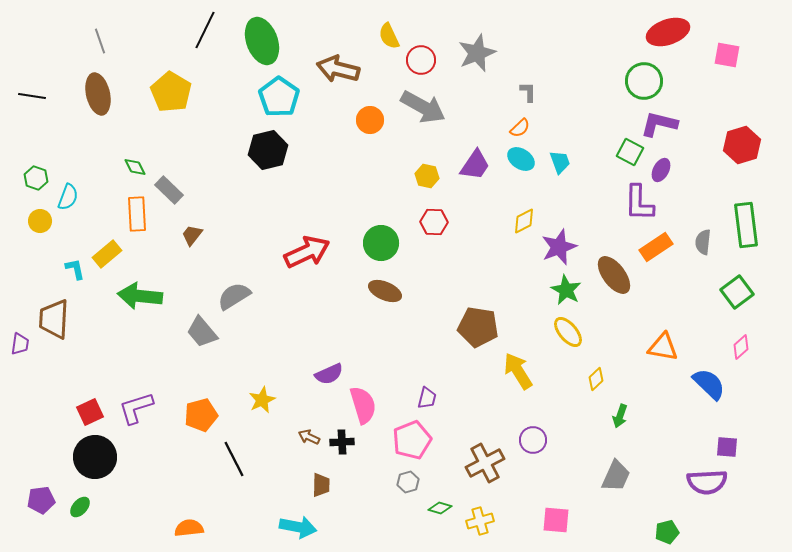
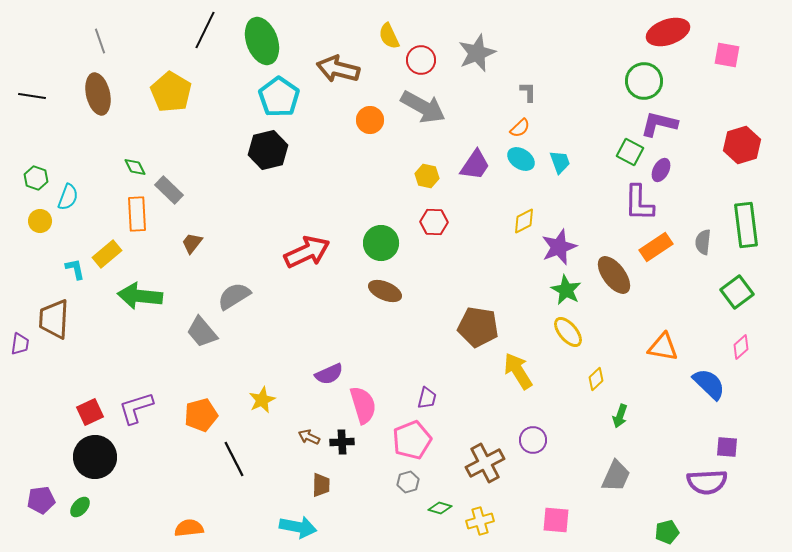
brown trapezoid at (192, 235): moved 8 px down
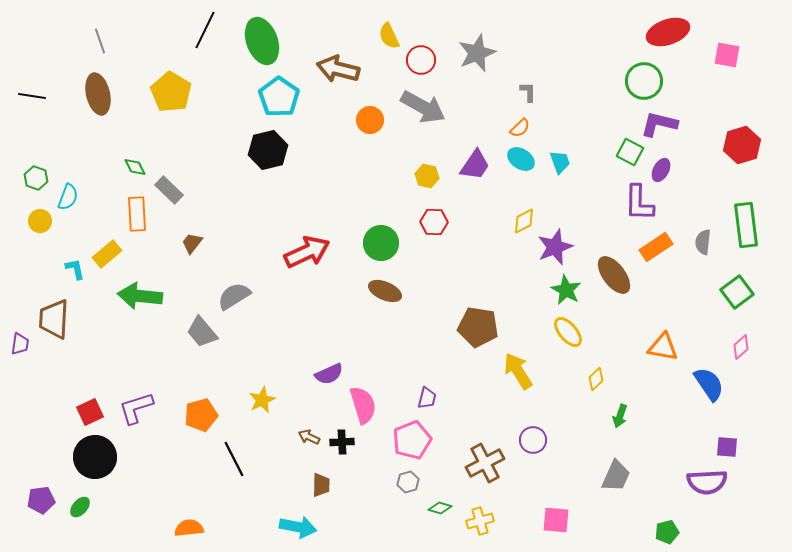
purple star at (559, 247): moved 4 px left
blue semicircle at (709, 384): rotated 12 degrees clockwise
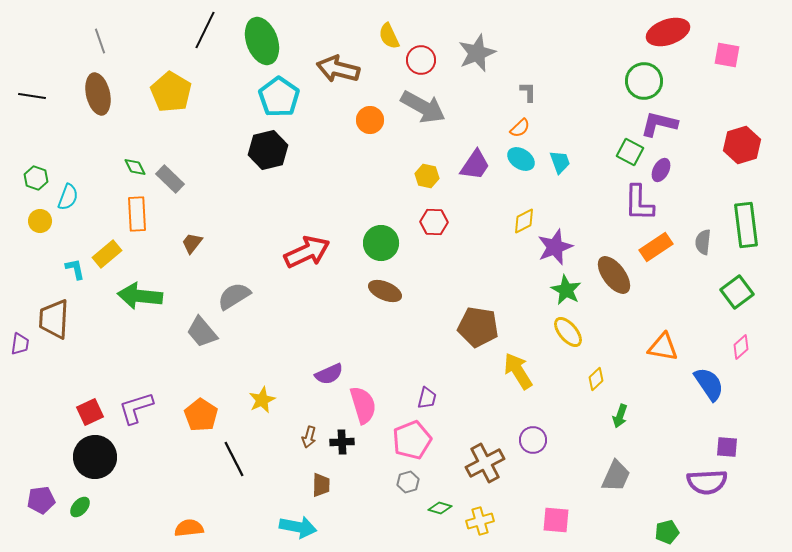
gray rectangle at (169, 190): moved 1 px right, 11 px up
orange pentagon at (201, 415): rotated 24 degrees counterclockwise
brown arrow at (309, 437): rotated 100 degrees counterclockwise
